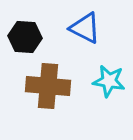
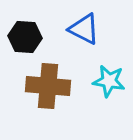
blue triangle: moved 1 px left, 1 px down
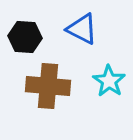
blue triangle: moved 2 px left
cyan star: rotated 24 degrees clockwise
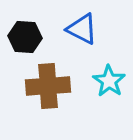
brown cross: rotated 9 degrees counterclockwise
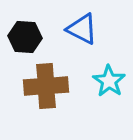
brown cross: moved 2 px left
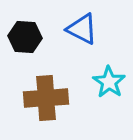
cyan star: moved 1 px down
brown cross: moved 12 px down
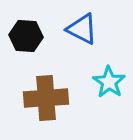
black hexagon: moved 1 px right, 1 px up
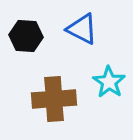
brown cross: moved 8 px right, 1 px down
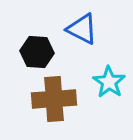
black hexagon: moved 11 px right, 16 px down
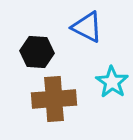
blue triangle: moved 5 px right, 2 px up
cyan star: moved 3 px right
